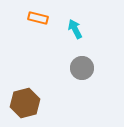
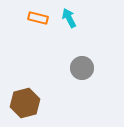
cyan arrow: moved 6 px left, 11 px up
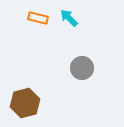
cyan arrow: rotated 18 degrees counterclockwise
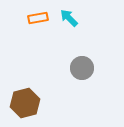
orange rectangle: rotated 24 degrees counterclockwise
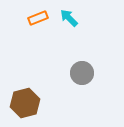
orange rectangle: rotated 12 degrees counterclockwise
gray circle: moved 5 px down
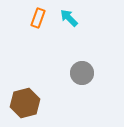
orange rectangle: rotated 48 degrees counterclockwise
